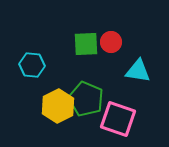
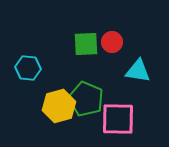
red circle: moved 1 px right
cyan hexagon: moved 4 px left, 3 px down
yellow hexagon: moved 1 px right; rotated 12 degrees clockwise
pink square: rotated 18 degrees counterclockwise
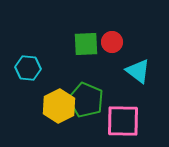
cyan triangle: rotated 28 degrees clockwise
green pentagon: moved 1 px down
yellow hexagon: rotated 12 degrees counterclockwise
pink square: moved 5 px right, 2 px down
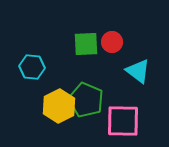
cyan hexagon: moved 4 px right, 1 px up
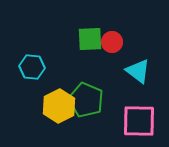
green square: moved 4 px right, 5 px up
pink square: moved 16 px right
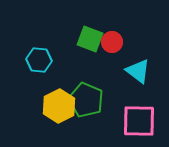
green square: rotated 24 degrees clockwise
cyan hexagon: moved 7 px right, 7 px up
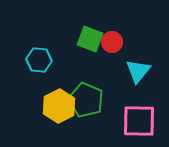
cyan triangle: rotated 32 degrees clockwise
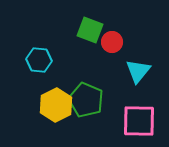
green square: moved 9 px up
yellow hexagon: moved 3 px left, 1 px up
